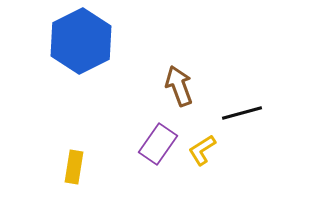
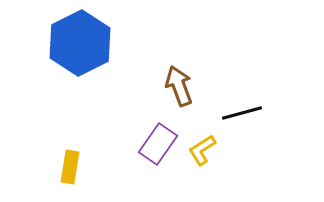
blue hexagon: moved 1 px left, 2 px down
yellow rectangle: moved 4 px left
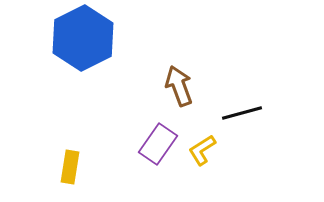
blue hexagon: moved 3 px right, 5 px up
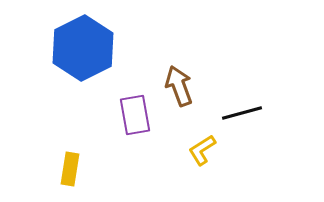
blue hexagon: moved 10 px down
purple rectangle: moved 23 px left, 29 px up; rotated 45 degrees counterclockwise
yellow rectangle: moved 2 px down
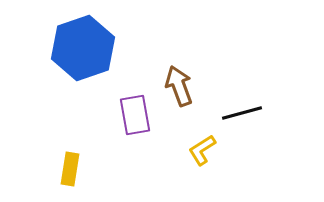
blue hexagon: rotated 8 degrees clockwise
